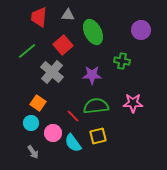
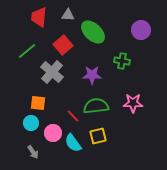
green ellipse: rotated 20 degrees counterclockwise
orange square: rotated 28 degrees counterclockwise
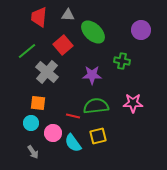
gray cross: moved 5 px left
red line: rotated 32 degrees counterclockwise
